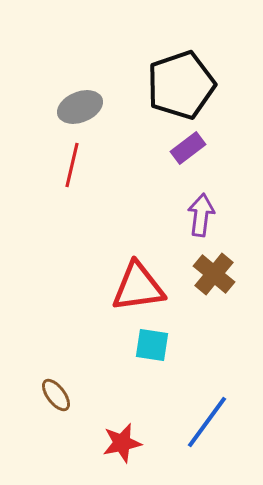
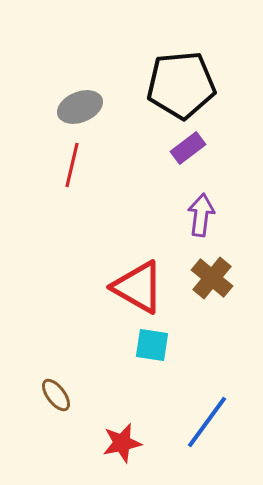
black pentagon: rotated 14 degrees clockwise
brown cross: moved 2 px left, 4 px down
red triangle: rotated 38 degrees clockwise
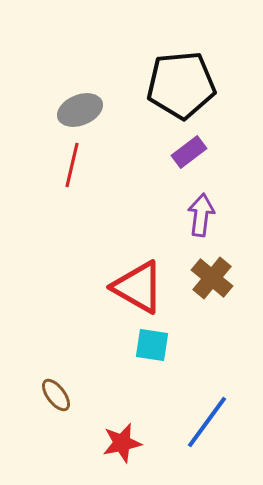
gray ellipse: moved 3 px down
purple rectangle: moved 1 px right, 4 px down
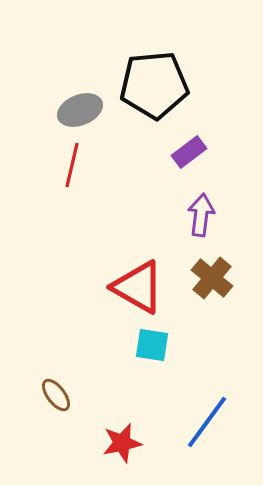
black pentagon: moved 27 px left
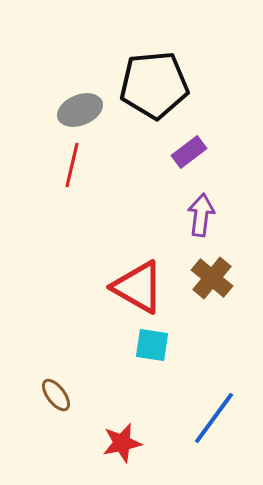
blue line: moved 7 px right, 4 px up
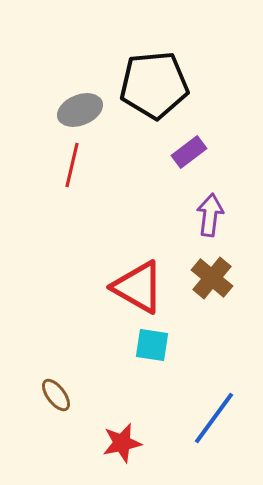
purple arrow: moved 9 px right
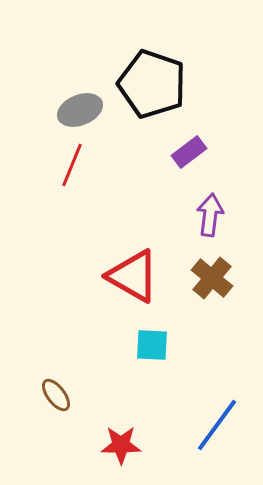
black pentagon: moved 2 px left, 1 px up; rotated 24 degrees clockwise
red line: rotated 9 degrees clockwise
red triangle: moved 5 px left, 11 px up
cyan square: rotated 6 degrees counterclockwise
blue line: moved 3 px right, 7 px down
red star: moved 1 px left, 2 px down; rotated 12 degrees clockwise
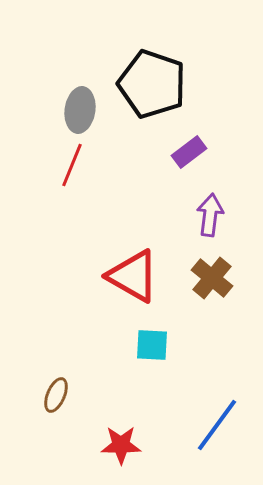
gray ellipse: rotated 60 degrees counterclockwise
brown ellipse: rotated 60 degrees clockwise
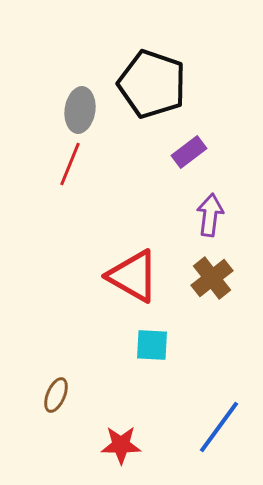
red line: moved 2 px left, 1 px up
brown cross: rotated 12 degrees clockwise
blue line: moved 2 px right, 2 px down
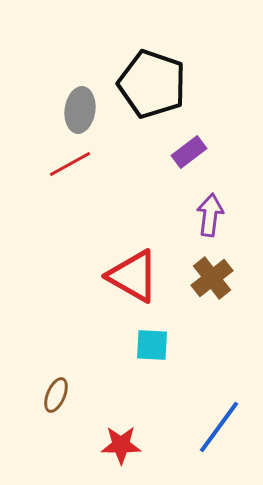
red line: rotated 39 degrees clockwise
